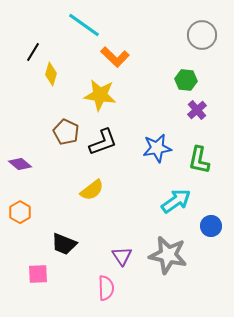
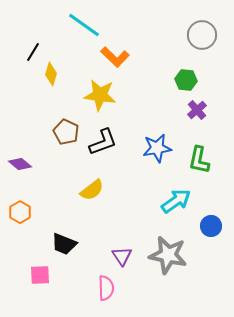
pink square: moved 2 px right, 1 px down
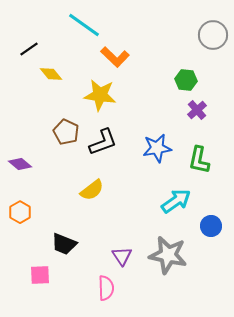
gray circle: moved 11 px right
black line: moved 4 px left, 3 px up; rotated 24 degrees clockwise
yellow diamond: rotated 55 degrees counterclockwise
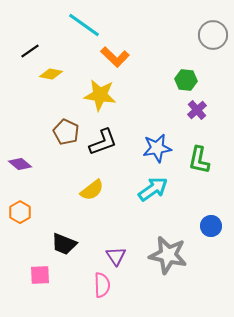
black line: moved 1 px right, 2 px down
yellow diamond: rotated 40 degrees counterclockwise
cyan arrow: moved 23 px left, 12 px up
purple triangle: moved 6 px left
pink semicircle: moved 4 px left, 3 px up
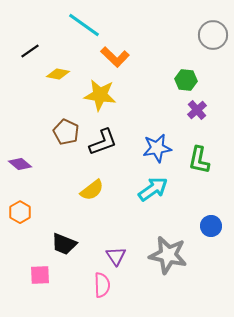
yellow diamond: moved 7 px right
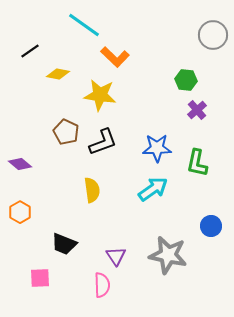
blue star: rotated 8 degrees clockwise
green L-shape: moved 2 px left, 3 px down
yellow semicircle: rotated 60 degrees counterclockwise
pink square: moved 3 px down
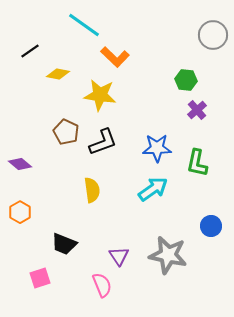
purple triangle: moved 3 px right
pink square: rotated 15 degrees counterclockwise
pink semicircle: rotated 20 degrees counterclockwise
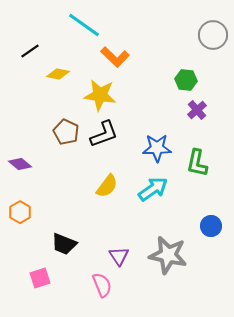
black L-shape: moved 1 px right, 8 px up
yellow semicircle: moved 15 px right, 4 px up; rotated 45 degrees clockwise
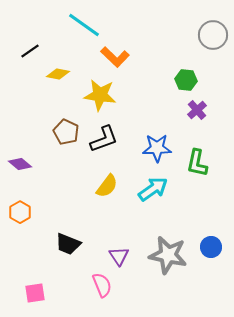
black L-shape: moved 5 px down
blue circle: moved 21 px down
black trapezoid: moved 4 px right
pink square: moved 5 px left, 15 px down; rotated 10 degrees clockwise
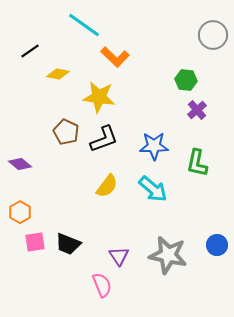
yellow star: moved 1 px left, 2 px down
blue star: moved 3 px left, 2 px up
cyan arrow: rotated 76 degrees clockwise
blue circle: moved 6 px right, 2 px up
pink square: moved 51 px up
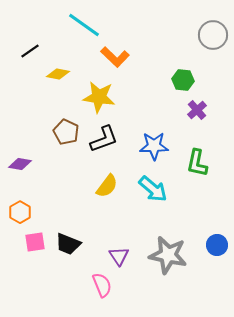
green hexagon: moved 3 px left
purple diamond: rotated 30 degrees counterclockwise
